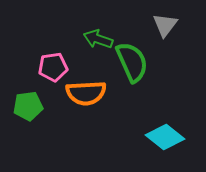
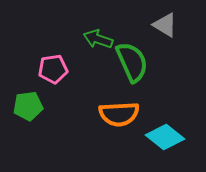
gray triangle: rotated 36 degrees counterclockwise
pink pentagon: moved 2 px down
orange semicircle: moved 33 px right, 21 px down
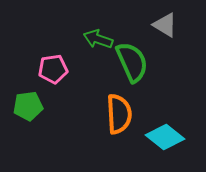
orange semicircle: rotated 90 degrees counterclockwise
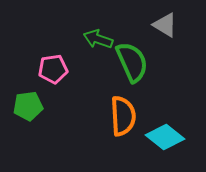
orange semicircle: moved 4 px right, 2 px down
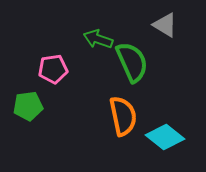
orange semicircle: rotated 9 degrees counterclockwise
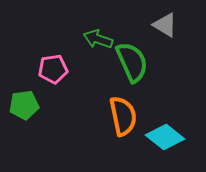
green pentagon: moved 4 px left, 1 px up
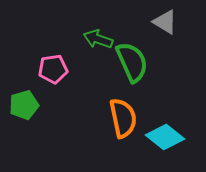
gray triangle: moved 3 px up
green pentagon: rotated 8 degrees counterclockwise
orange semicircle: moved 2 px down
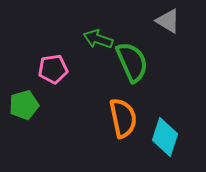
gray triangle: moved 3 px right, 1 px up
cyan diamond: rotated 69 degrees clockwise
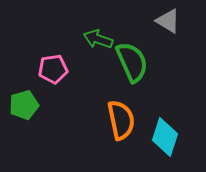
orange semicircle: moved 2 px left, 2 px down
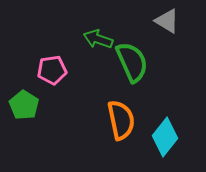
gray triangle: moved 1 px left
pink pentagon: moved 1 px left, 1 px down
green pentagon: rotated 24 degrees counterclockwise
cyan diamond: rotated 21 degrees clockwise
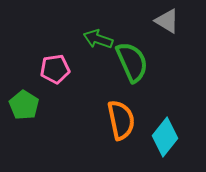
pink pentagon: moved 3 px right, 1 px up
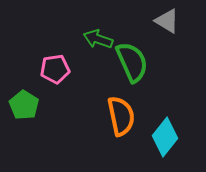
orange semicircle: moved 4 px up
